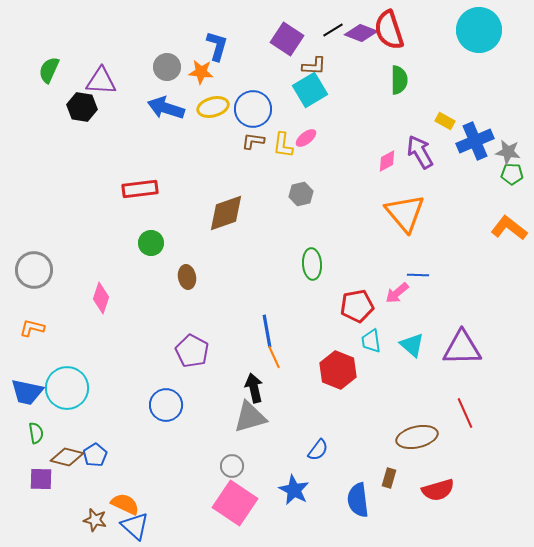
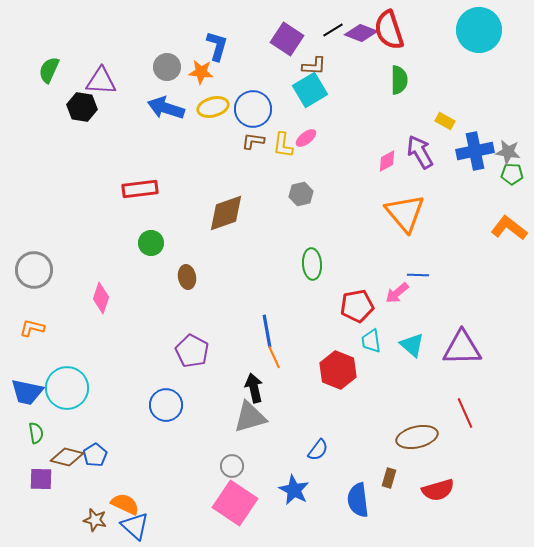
blue cross at (475, 141): moved 10 px down; rotated 12 degrees clockwise
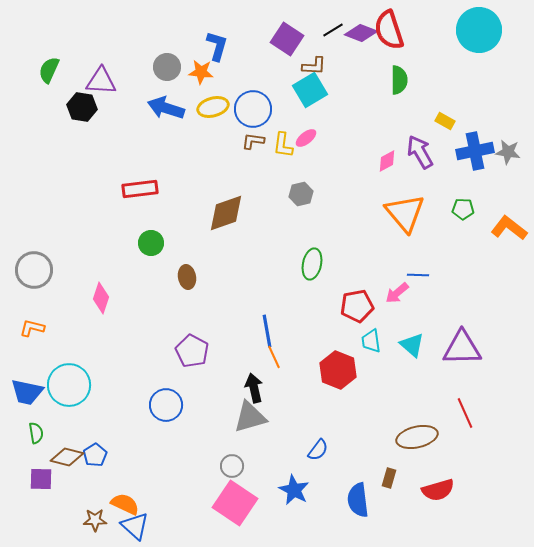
green pentagon at (512, 174): moved 49 px left, 35 px down
green ellipse at (312, 264): rotated 16 degrees clockwise
cyan circle at (67, 388): moved 2 px right, 3 px up
brown star at (95, 520): rotated 15 degrees counterclockwise
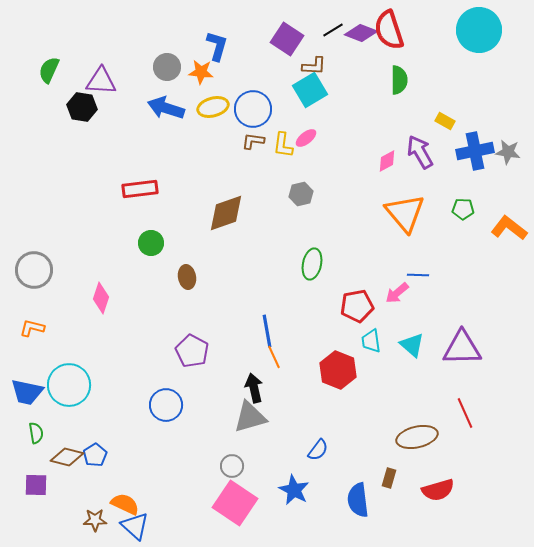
purple square at (41, 479): moved 5 px left, 6 px down
